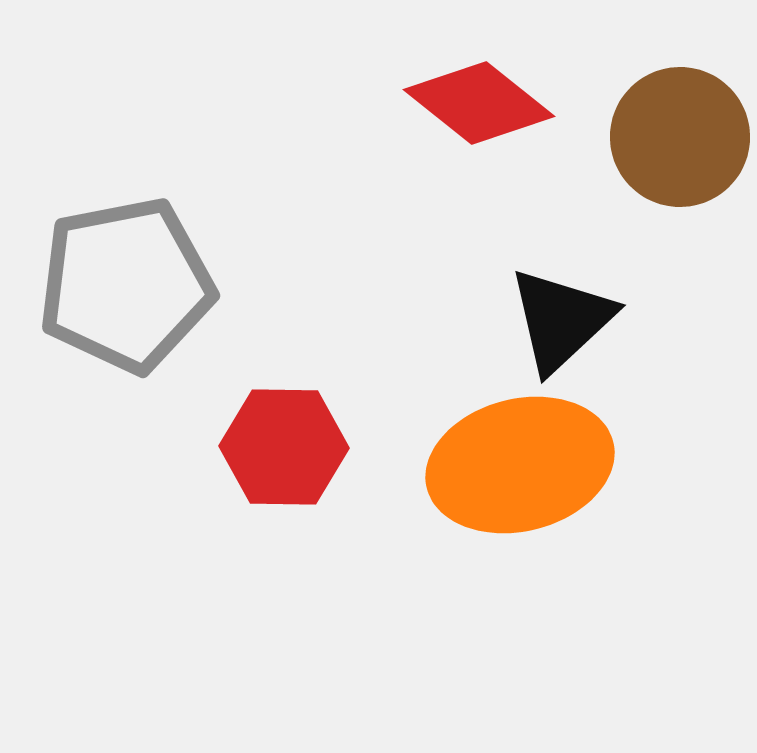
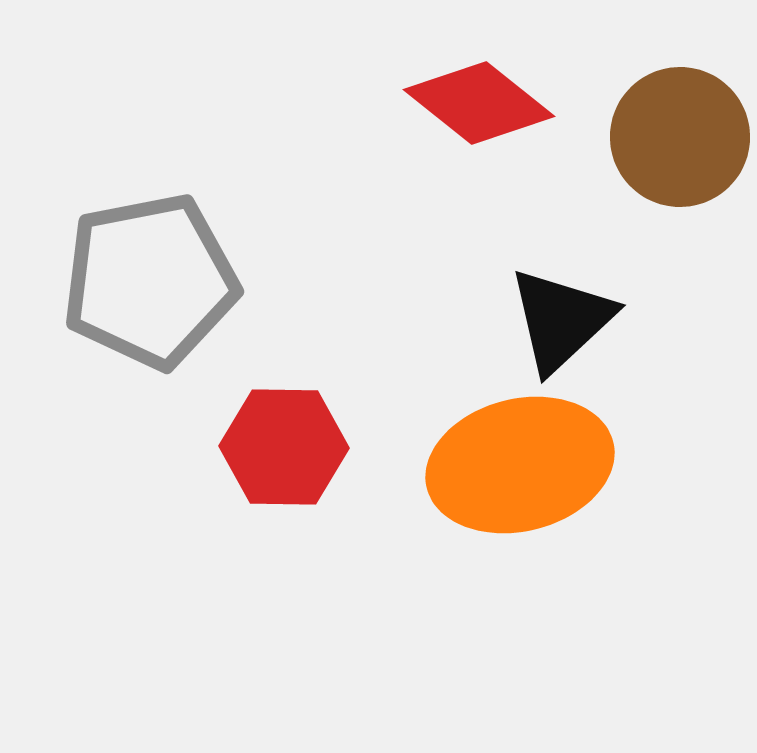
gray pentagon: moved 24 px right, 4 px up
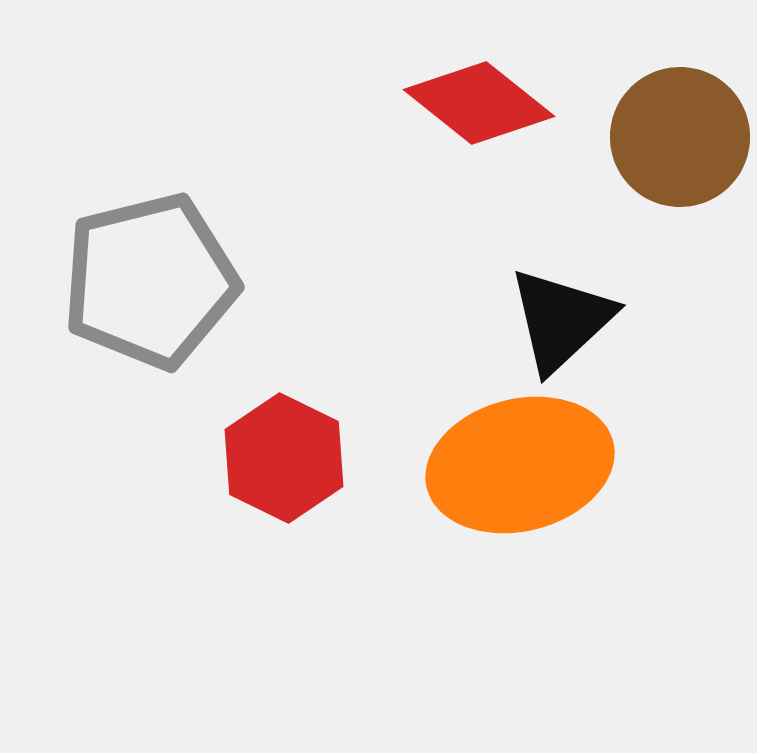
gray pentagon: rotated 3 degrees counterclockwise
red hexagon: moved 11 px down; rotated 25 degrees clockwise
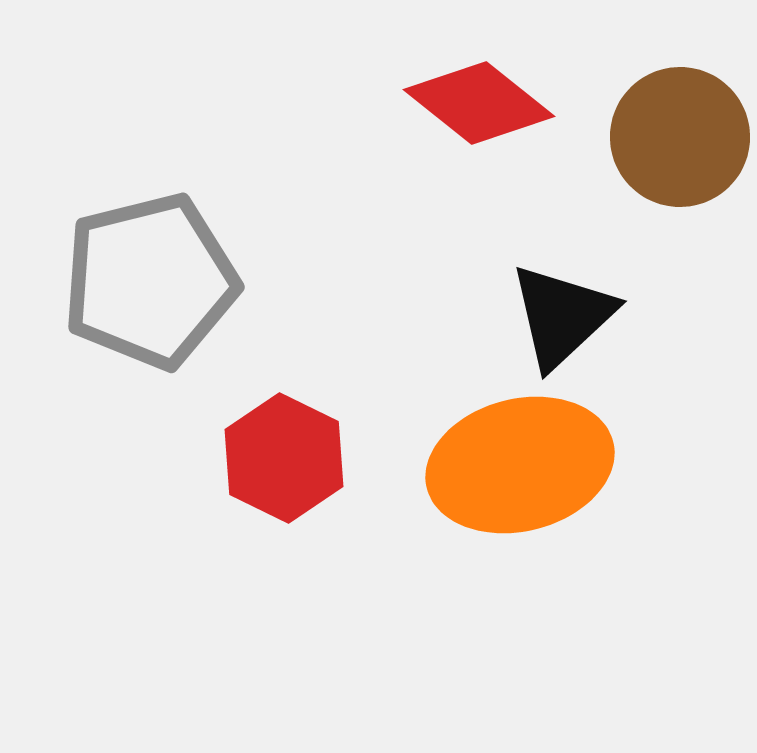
black triangle: moved 1 px right, 4 px up
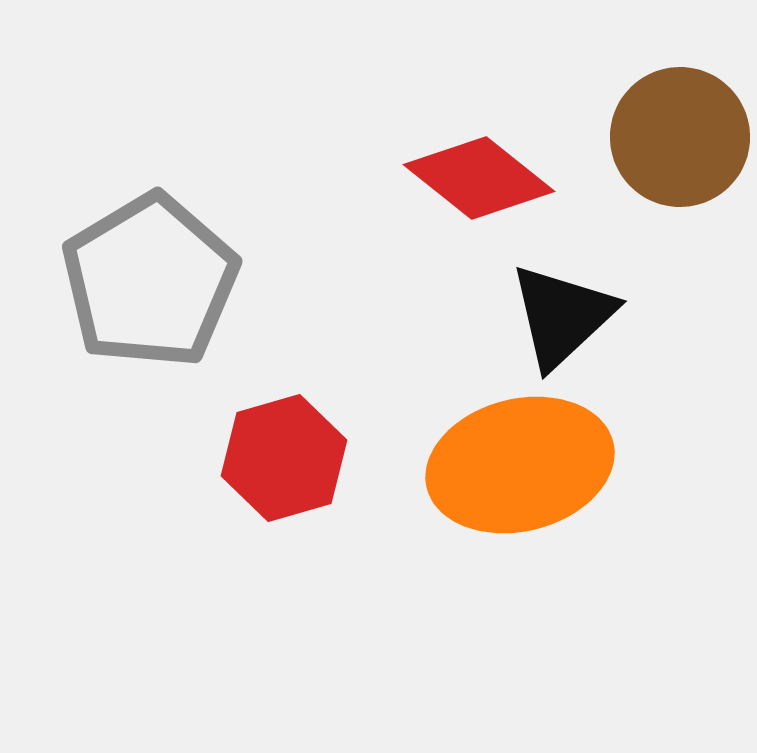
red diamond: moved 75 px down
gray pentagon: rotated 17 degrees counterclockwise
red hexagon: rotated 18 degrees clockwise
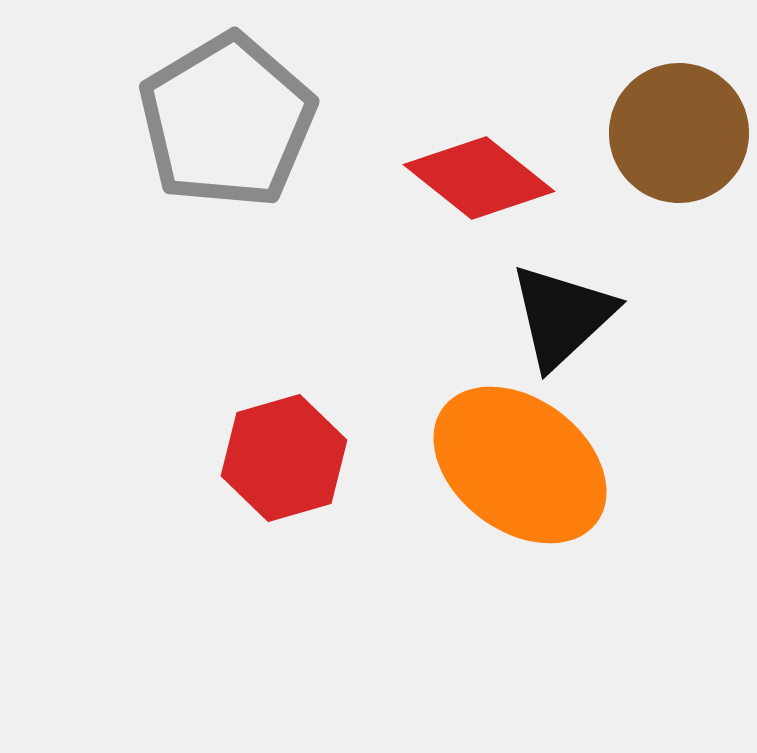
brown circle: moved 1 px left, 4 px up
gray pentagon: moved 77 px right, 160 px up
orange ellipse: rotated 51 degrees clockwise
